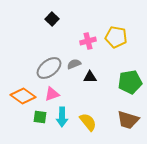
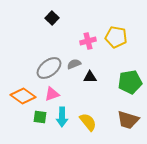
black square: moved 1 px up
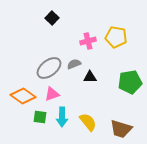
brown trapezoid: moved 7 px left, 9 px down
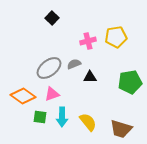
yellow pentagon: rotated 20 degrees counterclockwise
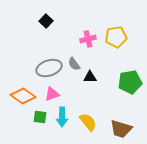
black square: moved 6 px left, 3 px down
pink cross: moved 2 px up
gray semicircle: rotated 104 degrees counterclockwise
gray ellipse: rotated 20 degrees clockwise
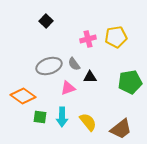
gray ellipse: moved 2 px up
pink triangle: moved 16 px right, 6 px up
brown trapezoid: rotated 55 degrees counterclockwise
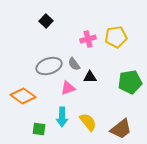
green square: moved 1 px left, 12 px down
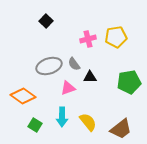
green pentagon: moved 1 px left
green square: moved 4 px left, 4 px up; rotated 24 degrees clockwise
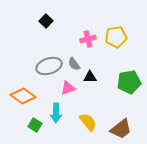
cyan arrow: moved 6 px left, 4 px up
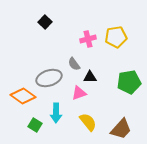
black square: moved 1 px left, 1 px down
gray ellipse: moved 12 px down
pink triangle: moved 11 px right, 5 px down
brown trapezoid: rotated 10 degrees counterclockwise
